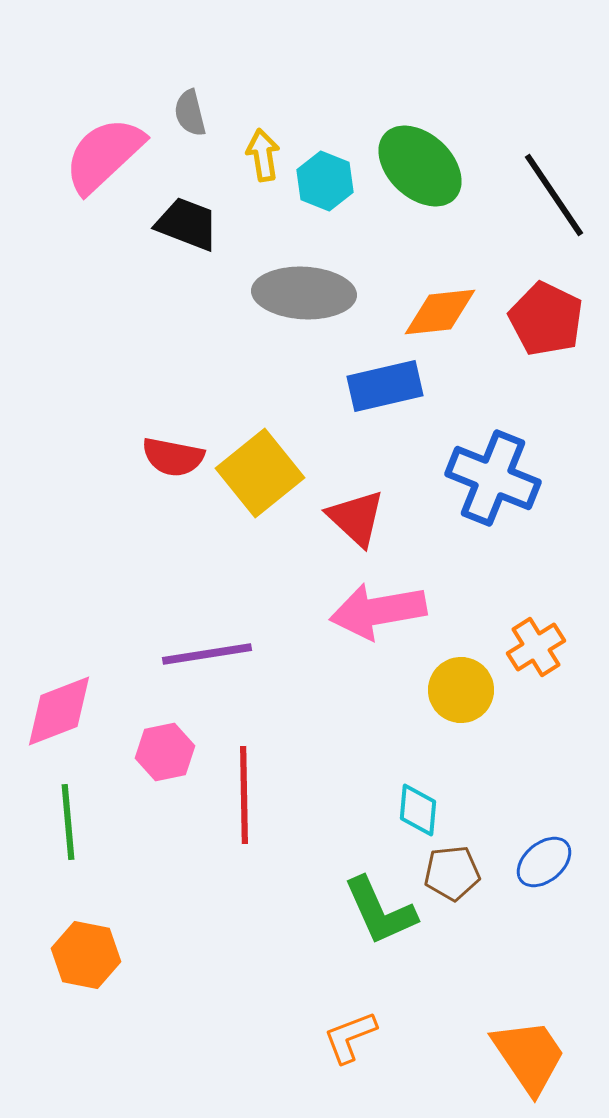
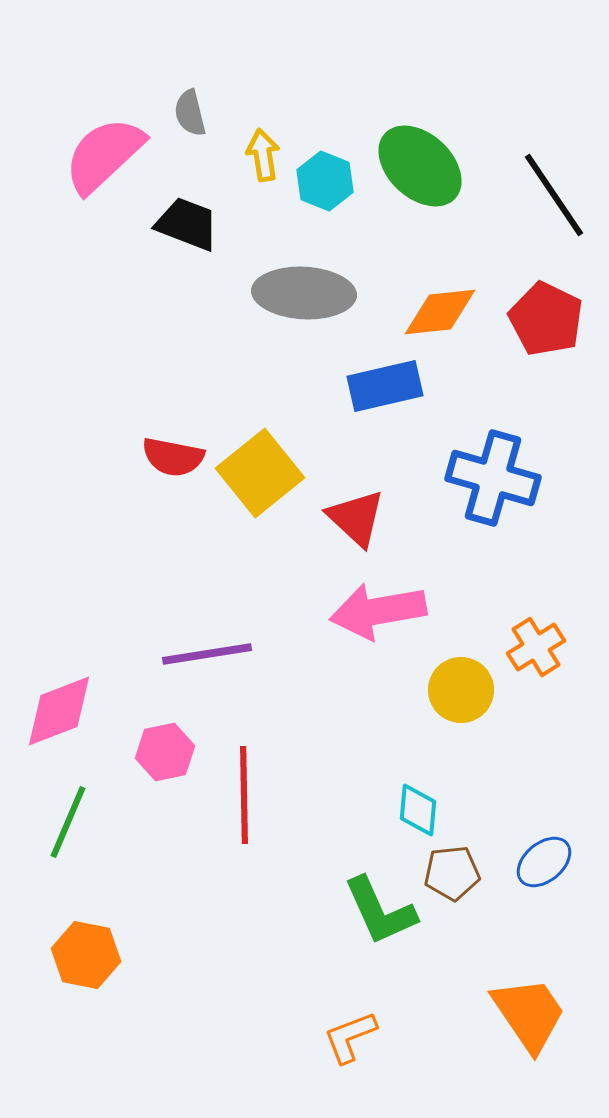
blue cross: rotated 6 degrees counterclockwise
green line: rotated 28 degrees clockwise
orange trapezoid: moved 42 px up
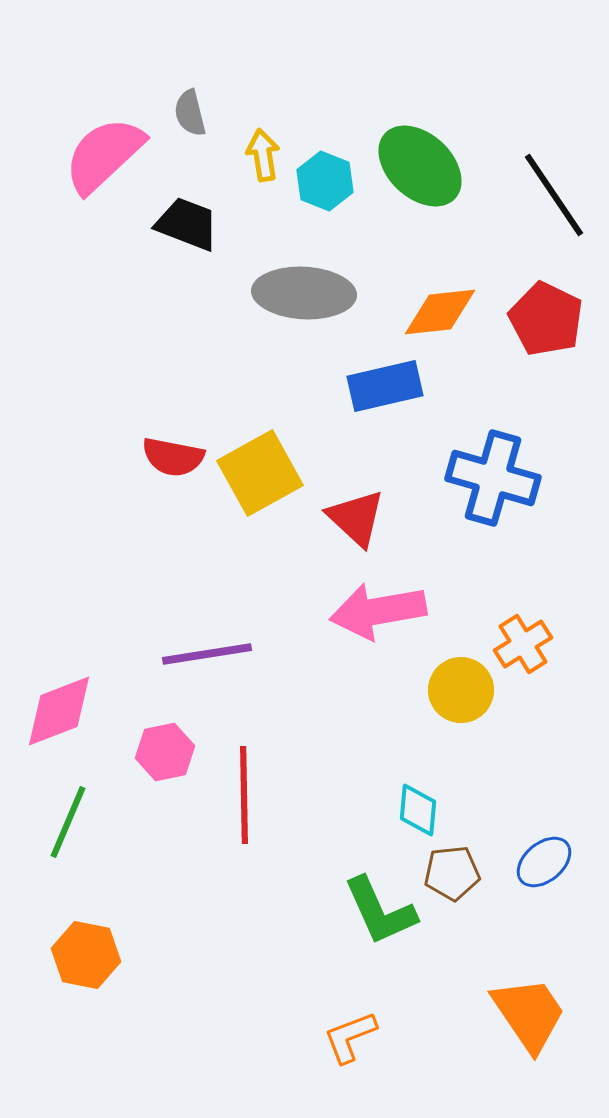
yellow square: rotated 10 degrees clockwise
orange cross: moved 13 px left, 3 px up
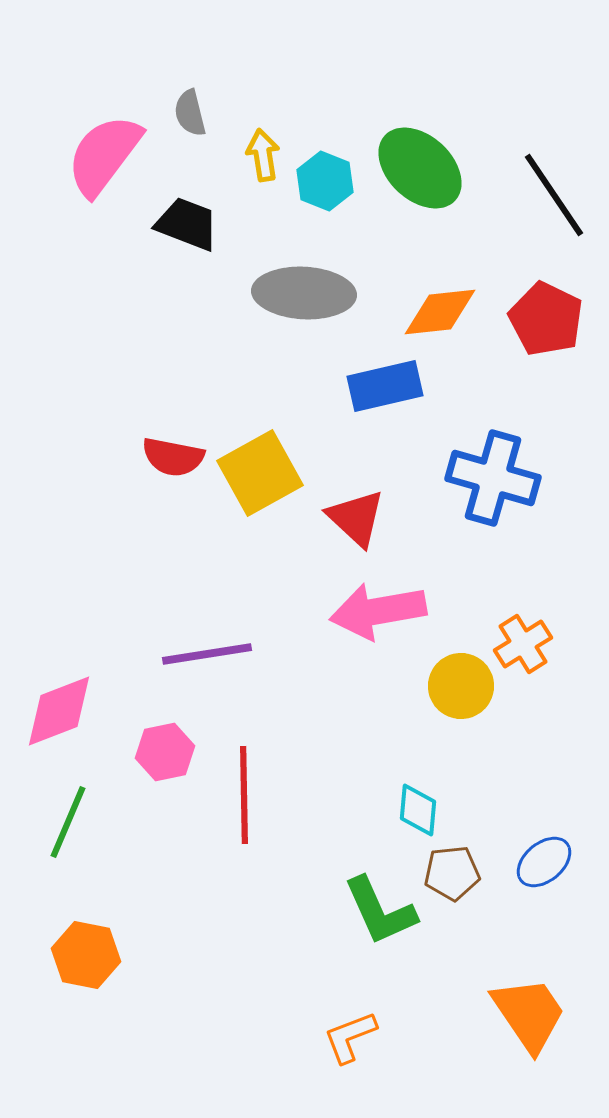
pink semicircle: rotated 10 degrees counterclockwise
green ellipse: moved 2 px down
yellow circle: moved 4 px up
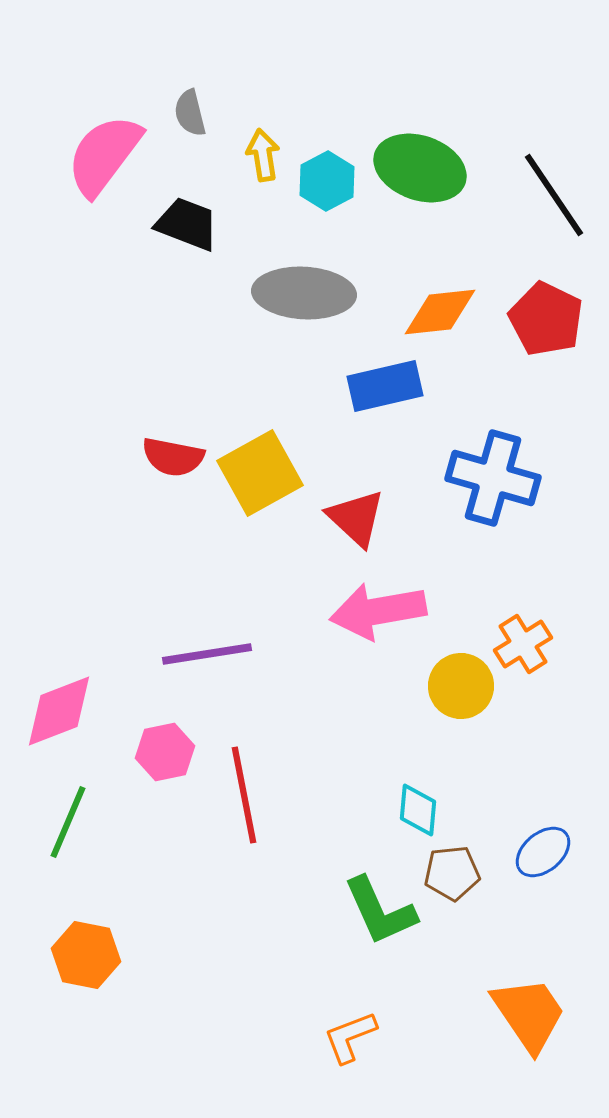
green ellipse: rotated 24 degrees counterclockwise
cyan hexagon: moved 2 px right; rotated 10 degrees clockwise
red line: rotated 10 degrees counterclockwise
blue ellipse: moved 1 px left, 10 px up
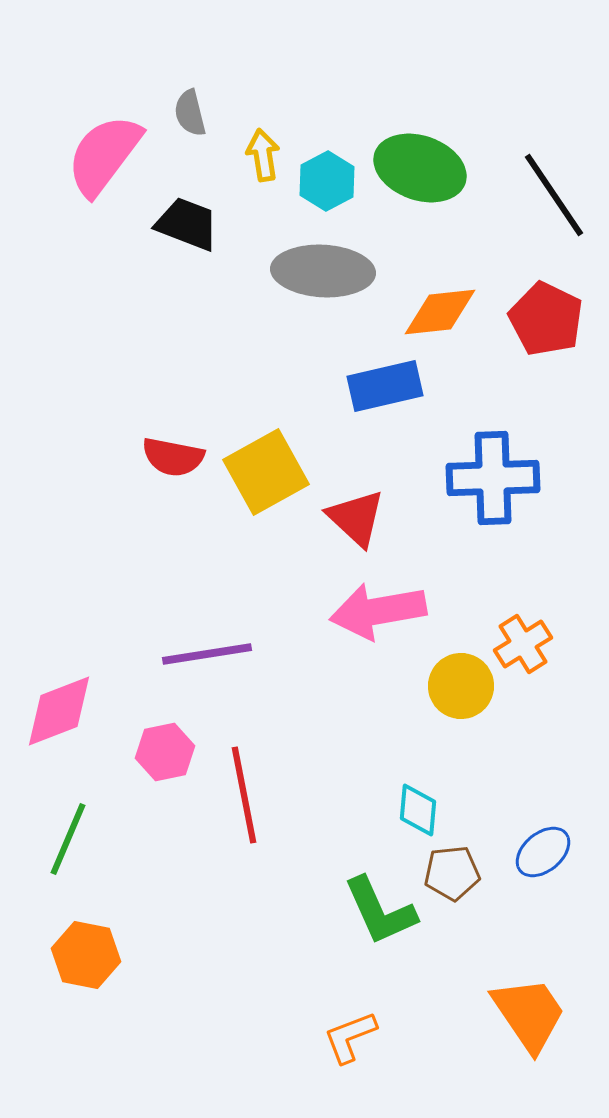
gray ellipse: moved 19 px right, 22 px up
yellow square: moved 6 px right, 1 px up
blue cross: rotated 18 degrees counterclockwise
green line: moved 17 px down
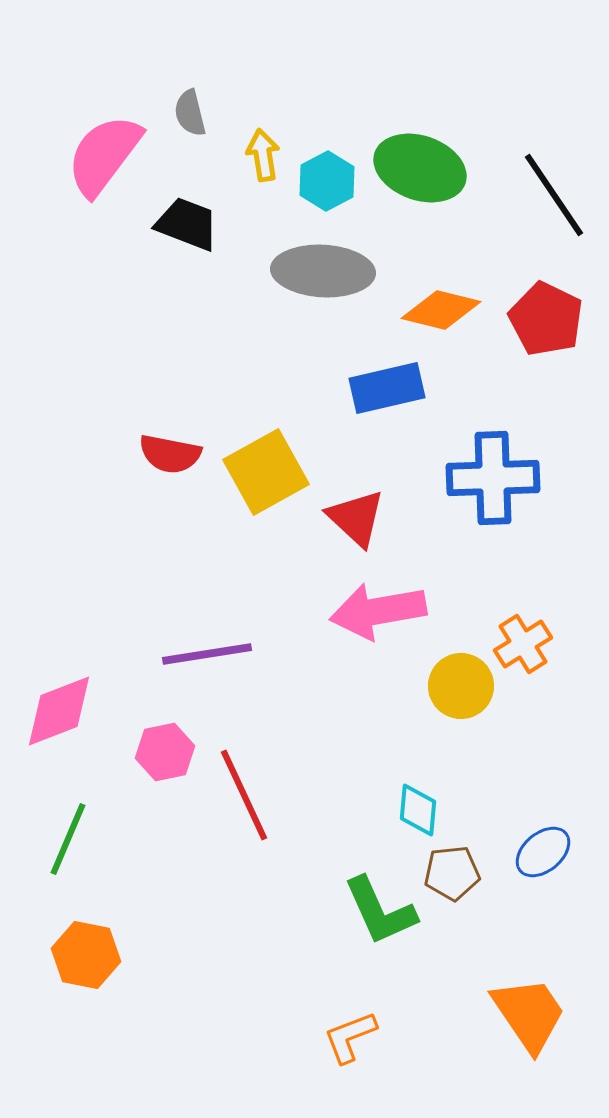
orange diamond: moved 1 px right, 2 px up; rotated 20 degrees clockwise
blue rectangle: moved 2 px right, 2 px down
red semicircle: moved 3 px left, 3 px up
red line: rotated 14 degrees counterclockwise
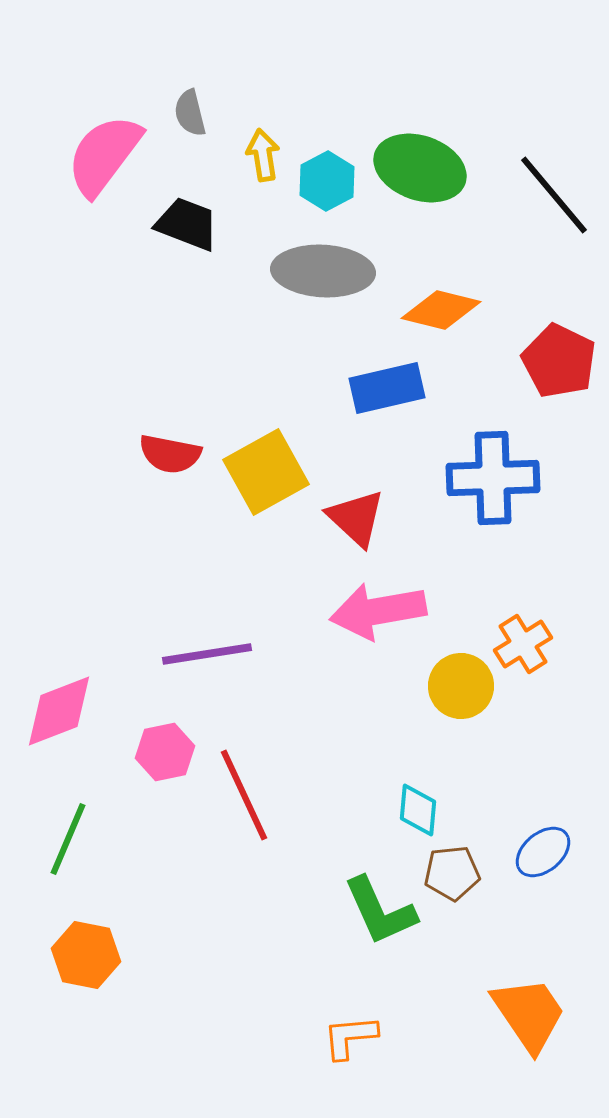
black line: rotated 6 degrees counterclockwise
red pentagon: moved 13 px right, 42 px down
orange L-shape: rotated 16 degrees clockwise
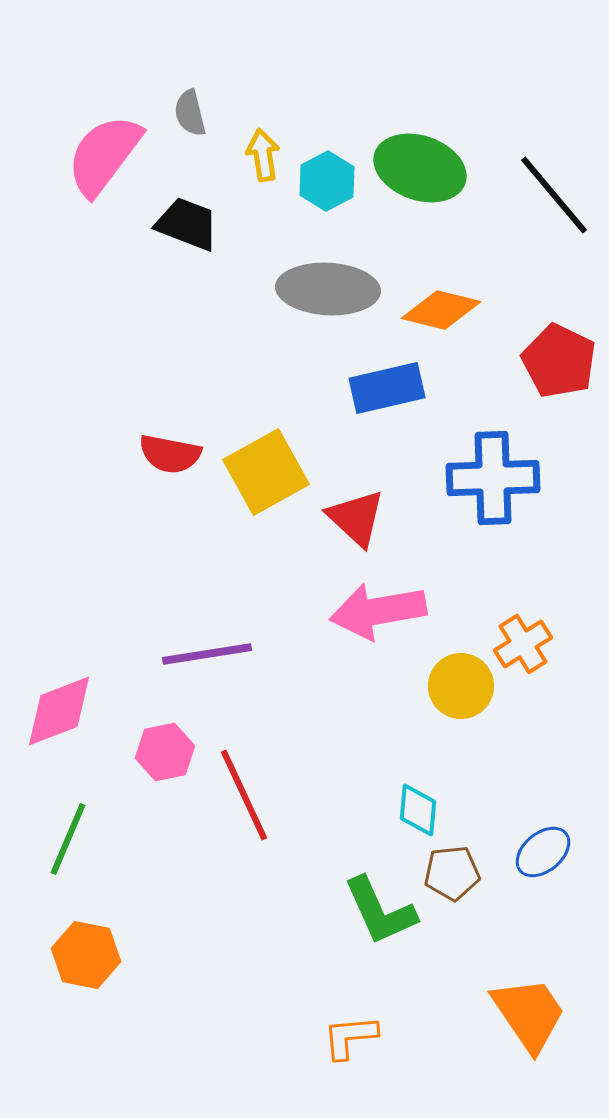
gray ellipse: moved 5 px right, 18 px down
